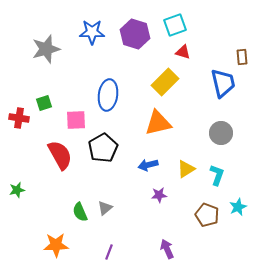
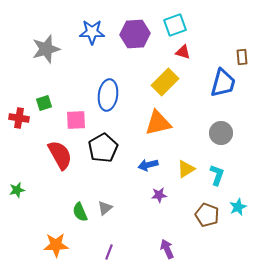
purple hexagon: rotated 20 degrees counterclockwise
blue trapezoid: rotated 28 degrees clockwise
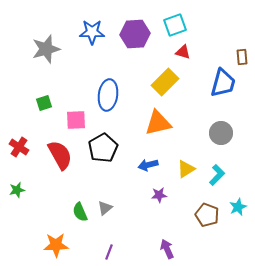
red cross: moved 29 px down; rotated 24 degrees clockwise
cyan L-shape: rotated 25 degrees clockwise
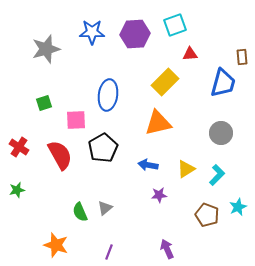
red triangle: moved 7 px right, 2 px down; rotated 21 degrees counterclockwise
blue arrow: rotated 24 degrees clockwise
orange star: rotated 20 degrees clockwise
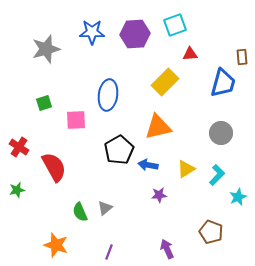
orange triangle: moved 4 px down
black pentagon: moved 16 px right, 2 px down
red semicircle: moved 6 px left, 12 px down
cyan star: moved 10 px up
brown pentagon: moved 4 px right, 17 px down
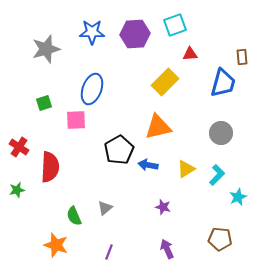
blue ellipse: moved 16 px left, 6 px up; rotated 12 degrees clockwise
red semicircle: moved 4 px left; rotated 32 degrees clockwise
purple star: moved 4 px right, 12 px down; rotated 21 degrees clockwise
green semicircle: moved 6 px left, 4 px down
brown pentagon: moved 9 px right, 7 px down; rotated 15 degrees counterclockwise
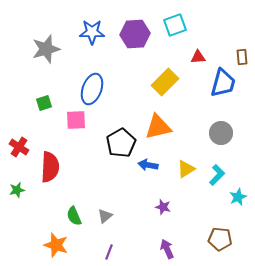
red triangle: moved 8 px right, 3 px down
black pentagon: moved 2 px right, 7 px up
gray triangle: moved 8 px down
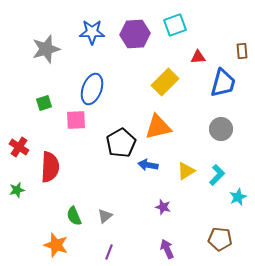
brown rectangle: moved 6 px up
gray circle: moved 4 px up
yellow triangle: moved 2 px down
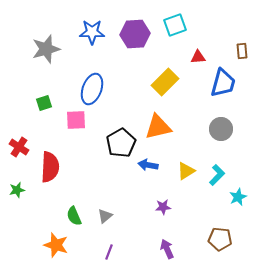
purple star: rotated 21 degrees counterclockwise
